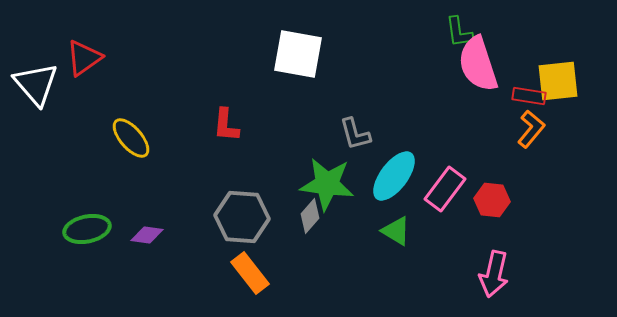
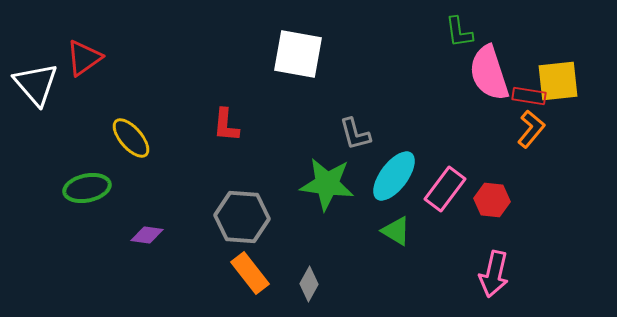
pink semicircle: moved 11 px right, 9 px down
gray diamond: moved 1 px left, 68 px down; rotated 12 degrees counterclockwise
green ellipse: moved 41 px up
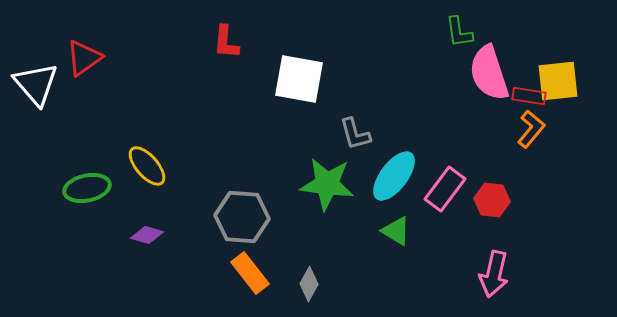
white square: moved 1 px right, 25 px down
red L-shape: moved 83 px up
yellow ellipse: moved 16 px right, 28 px down
purple diamond: rotated 8 degrees clockwise
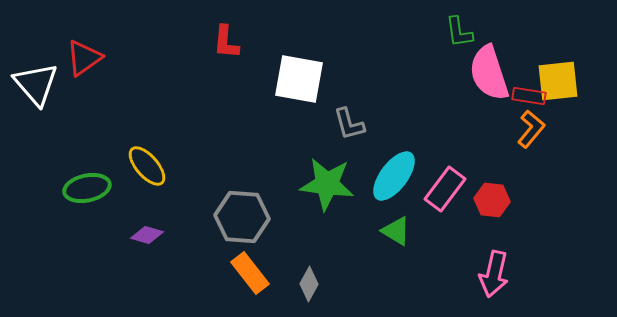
gray L-shape: moved 6 px left, 10 px up
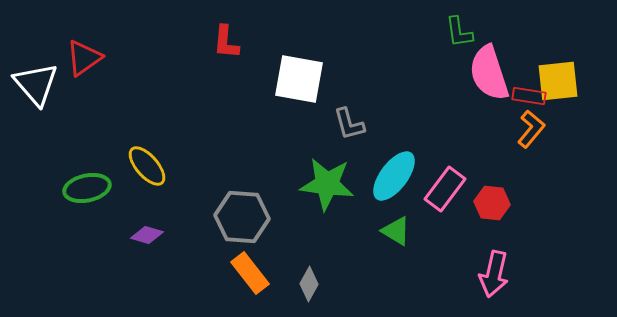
red hexagon: moved 3 px down
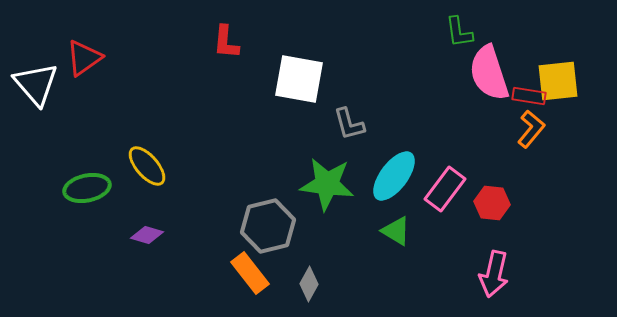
gray hexagon: moved 26 px right, 9 px down; rotated 18 degrees counterclockwise
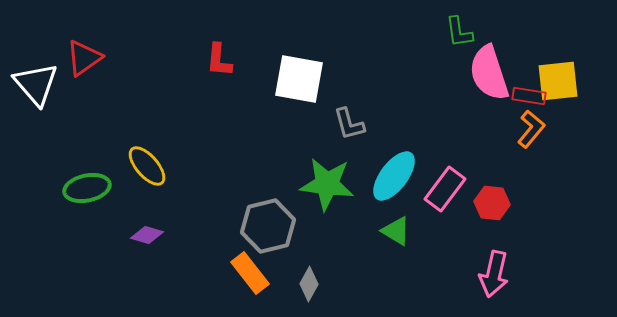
red L-shape: moved 7 px left, 18 px down
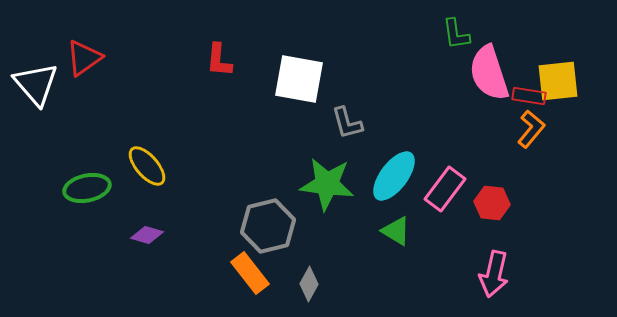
green L-shape: moved 3 px left, 2 px down
gray L-shape: moved 2 px left, 1 px up
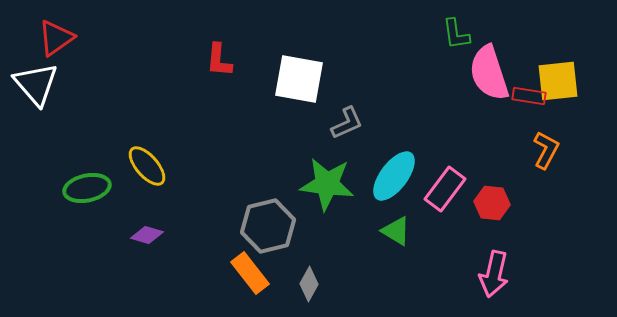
red triangle: moved 28 px left, 20 px up
gray L-shape: rotated 99 degrees counterclockwise
orange L-shape: moved 15 px right, 21 px down; rotated 12 degrees counterclockwise
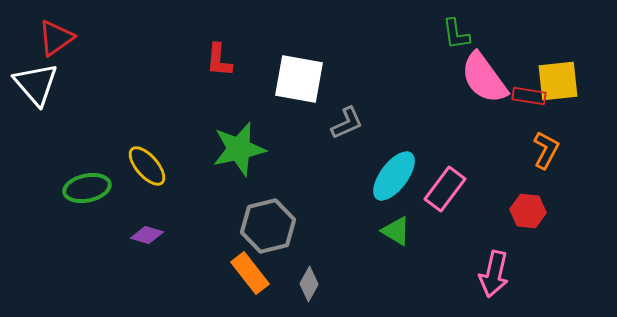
pink semicircle: moved 5 px left, 5 px down; rotated 18 degrees counterclockwise
green star: moved 88 px left, 35 px up; rotated 20 degrees counterclockwise
red hexagon: moved 36 px right, 8 px down
